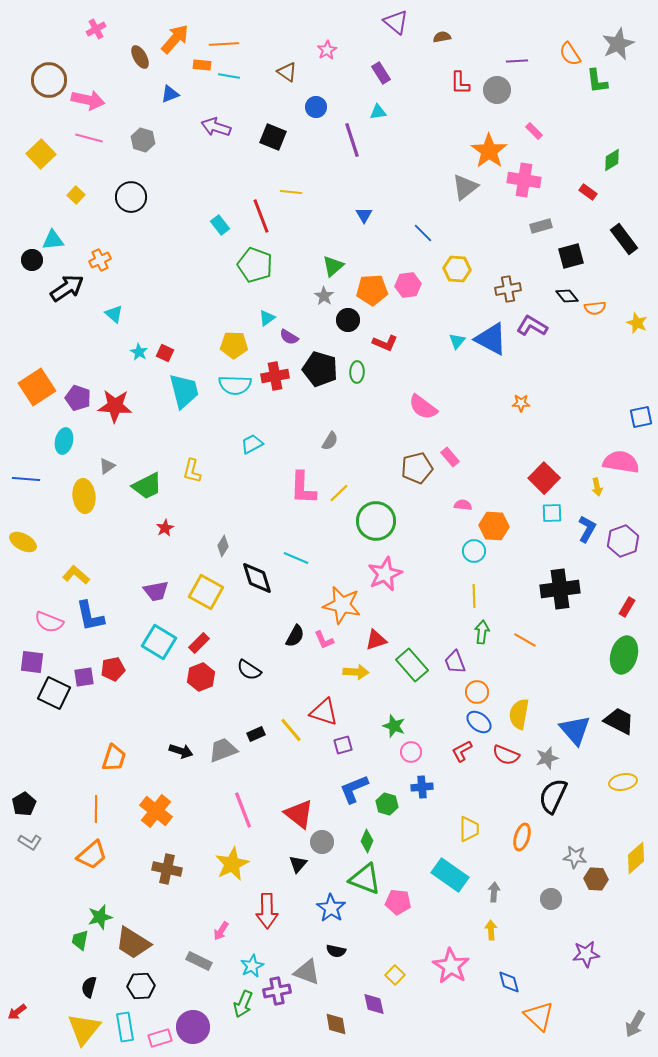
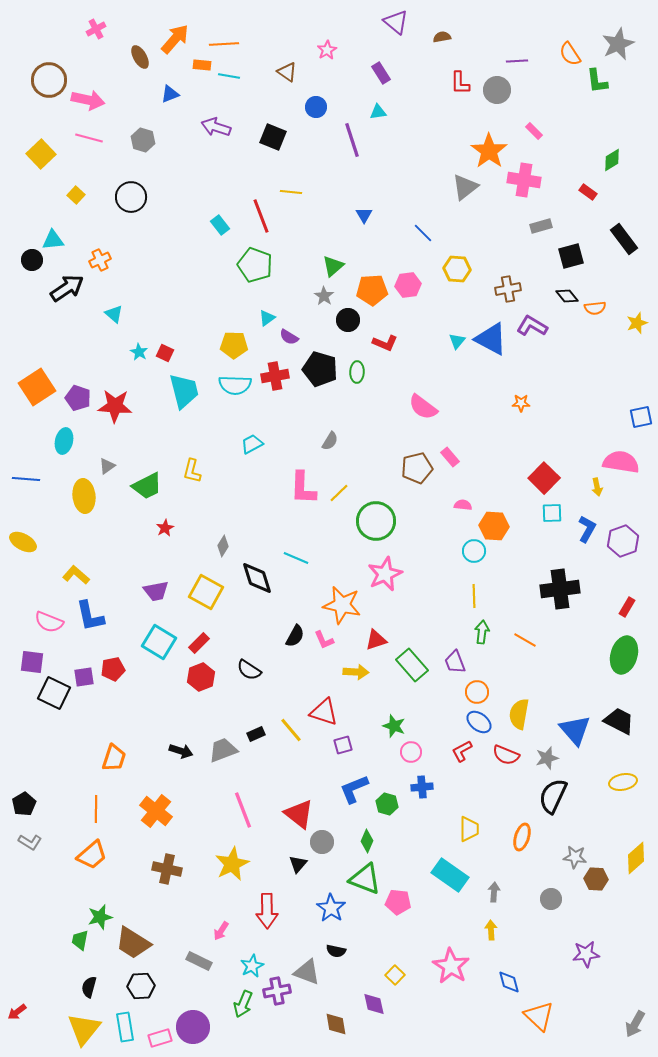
yellow star at (637, 323): rotated 30 degrees clockwise
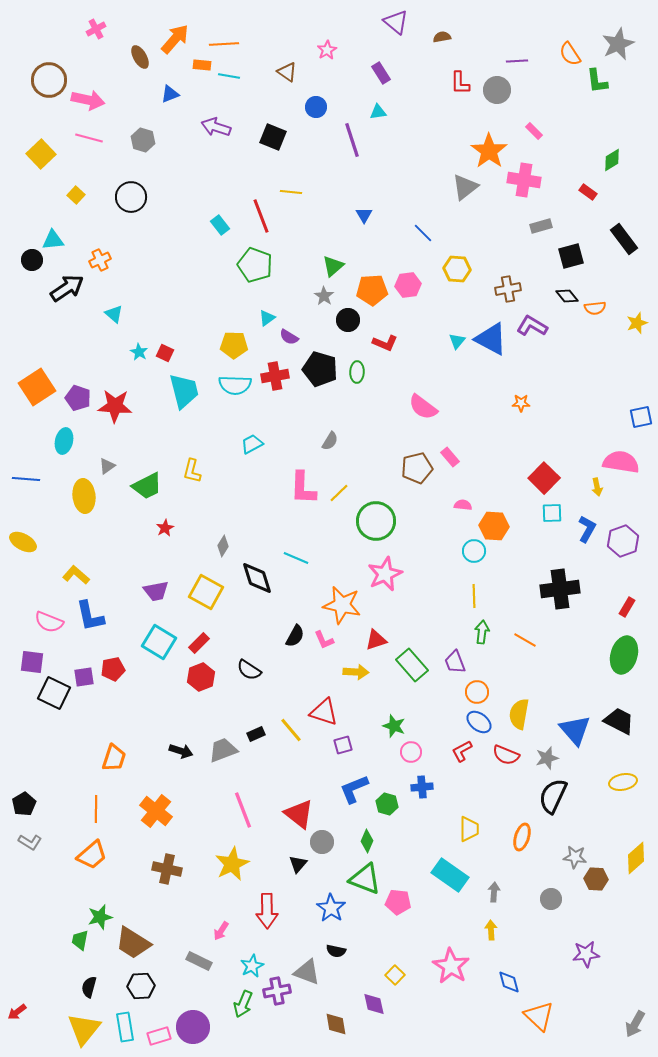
pink rectangle at (160, 1038): moved 1 px left, 2 px up
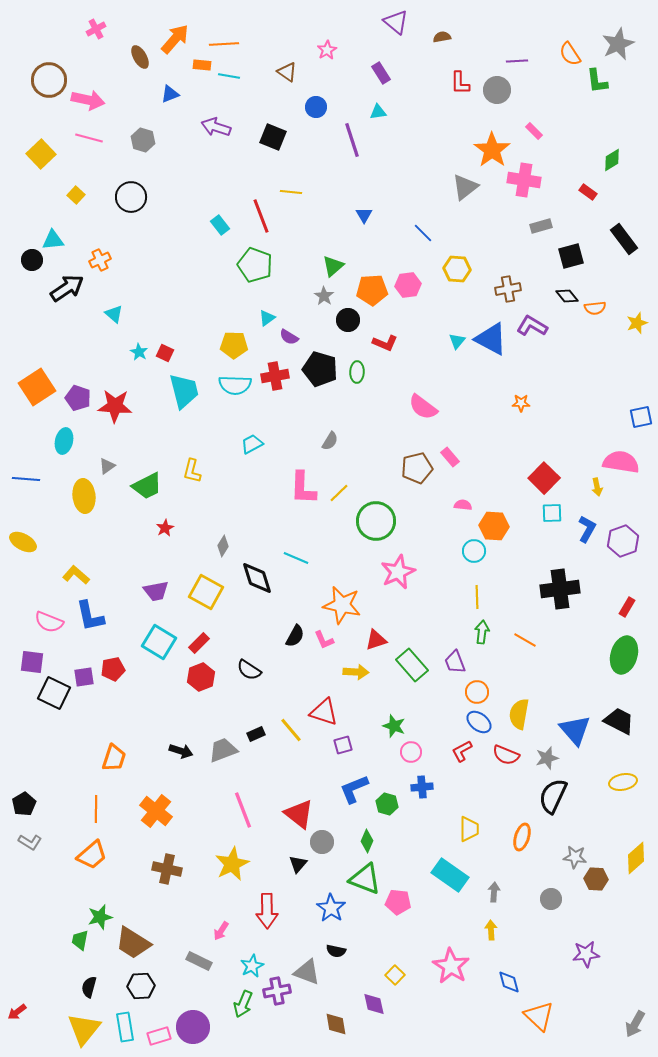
orange star at (489, 151): moved 3 px right, 1 px up
pink star at (385, 574): moved 13 px right, 2 px up
yellow line at (474, 596): moved 3 px right, 1 px down
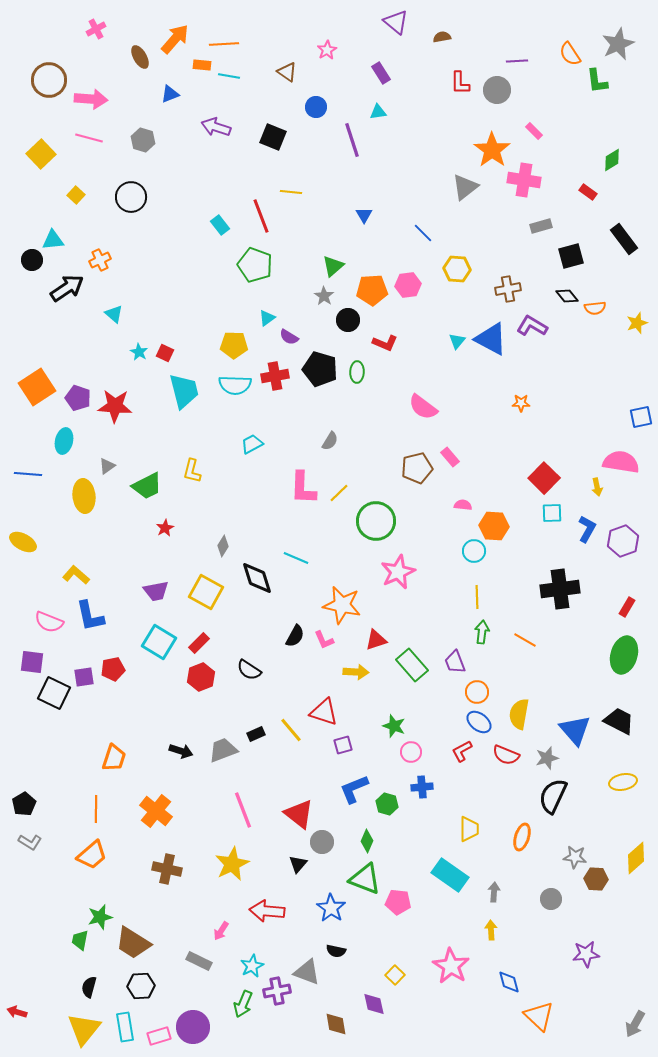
pink arrow at (88, 100): moved 3 px right, 1 px up; rotated 8 degrees counterclockwise
blue line at (26, 479): moved 2 px right, 5 px up
red arrow at (267, 911): rotated 96 degrees clockwise
red arrow at (17, 1012): rotated 54 degrees clockwise
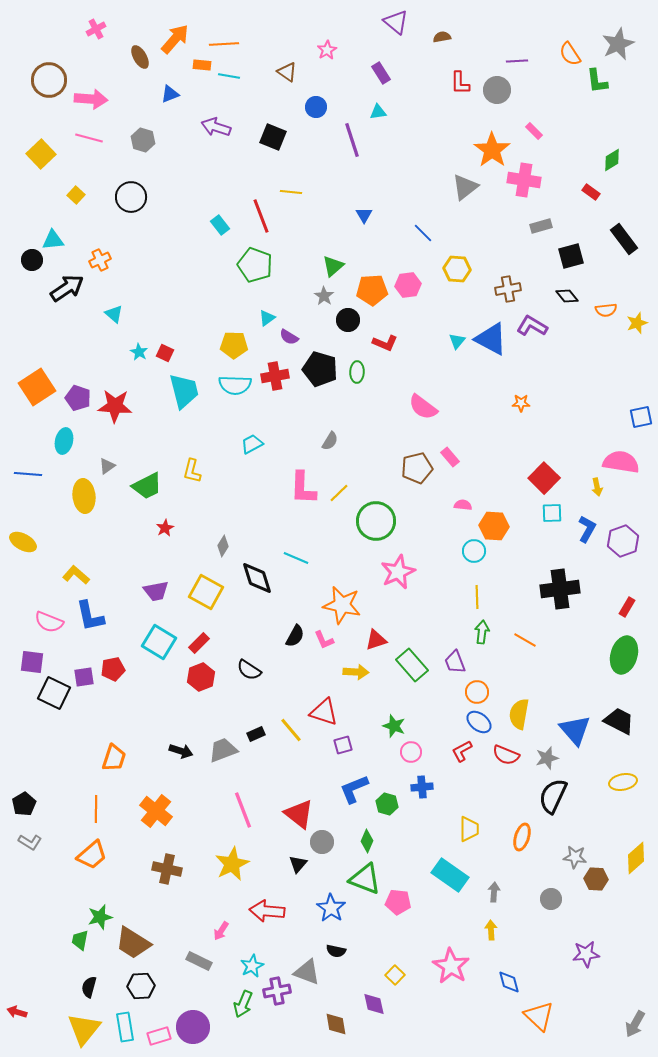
red rectangle at (588, 192): moved 3 px right
orange semicircle at (595, 308): moved 11 px right, 2 px down
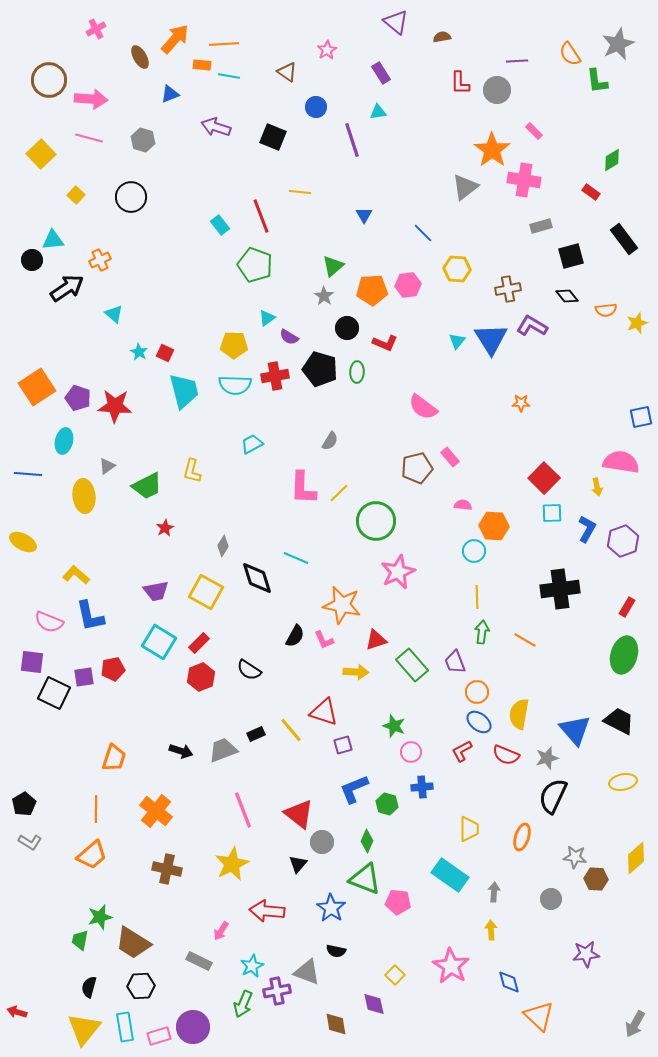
yellow line at (291, 192): moved 9 px right
black circle at (348, 320): moved 1 px left, 8 px down
blue triangle at (491, 339): rotated 30 degrees clockwise
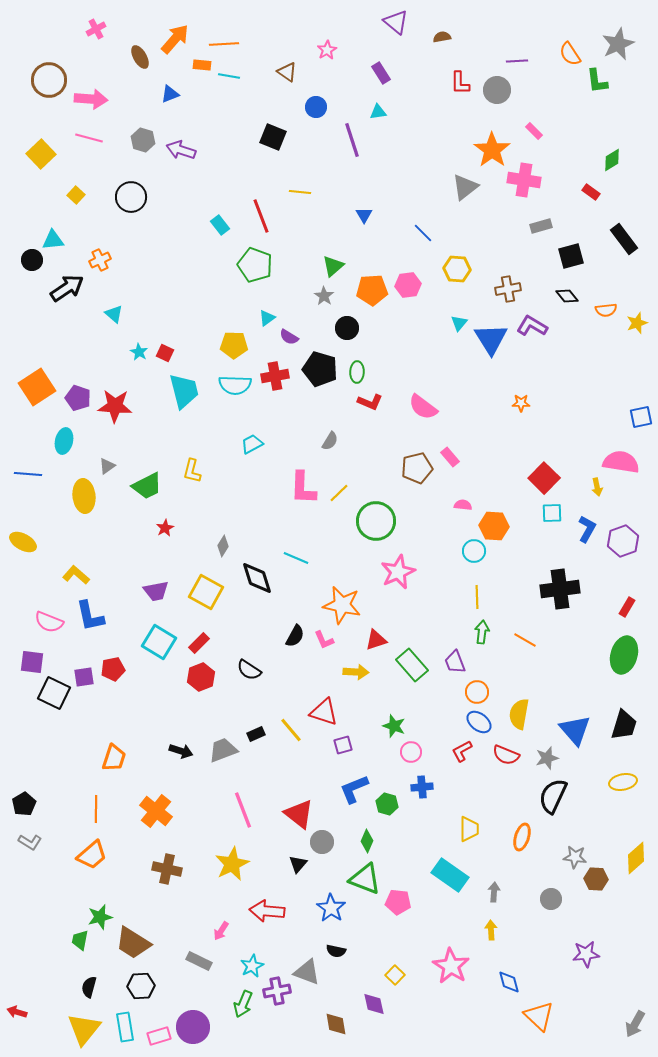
purple arrow at (216, 127): moved 35 px left, 23 px down
cyan triangle at (457, 341): moved 2 px right, 18 px up
red L-shape at (385, 343): moved 15 px left, 59 px down
black trapezoid at (619, 721): moved 5 px right, 4 px down; rotated 80 degrees clockwise
